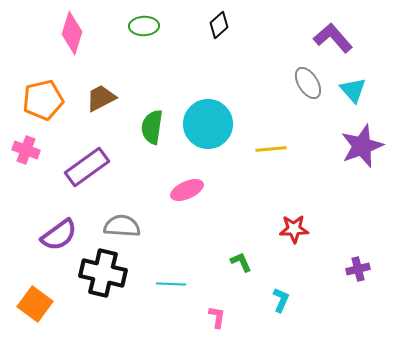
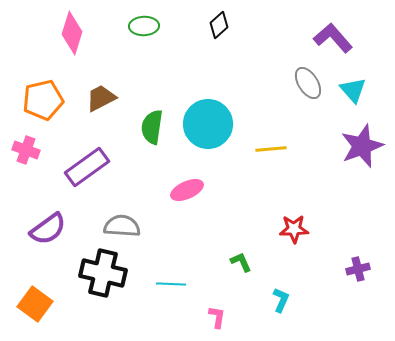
purple semicircle: moved 11 px left, 6 px up
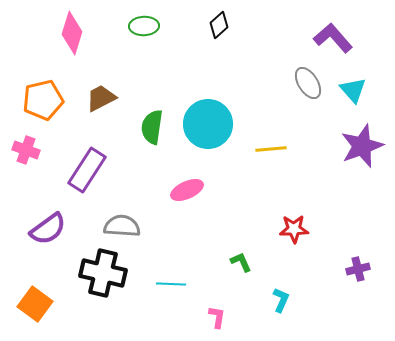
purple rectangle: moved 3 px down; rotated 21 degrees counterclockwise
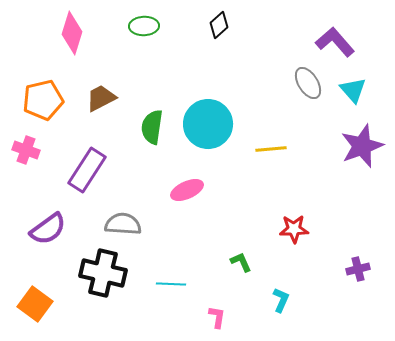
purple L-shape: moved 2 px right, 4 px down
gray semicircle: moved 1 px right, 2 px up
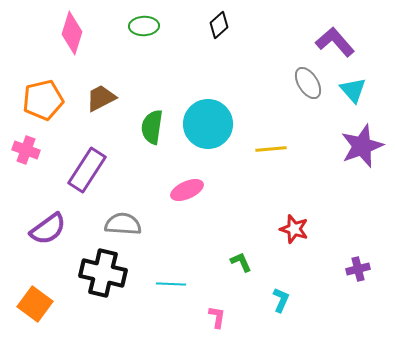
red star: rotated 20 degrees clockwise
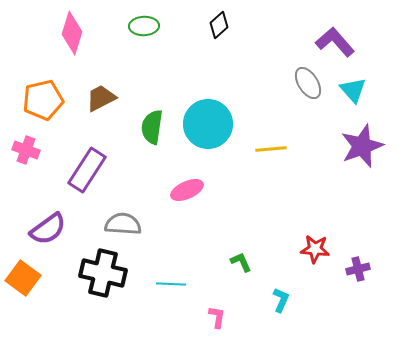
red star: moved 21 px right, 20 px down; rotated 12 degrees counterclockwise
orange square: moved 12 px left, 26 px up
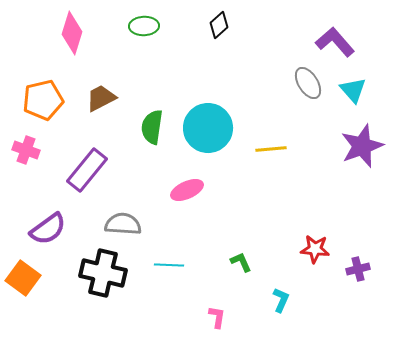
cyan circle: moved 4 px down
purple rectangle: rotated 6 degrees clockwise
cyan line: moved 2 px left, 19 px up
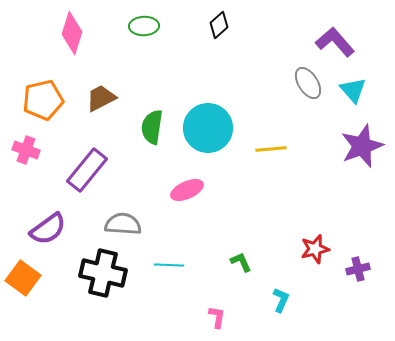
red star: rotated 20 degrees counterclockwise
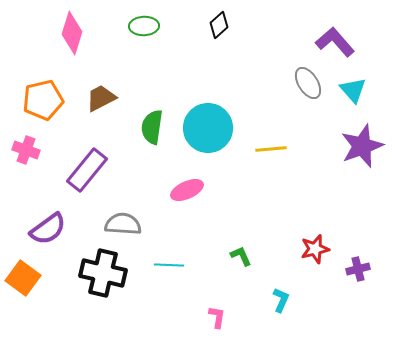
green L-shape: moved 6 px up
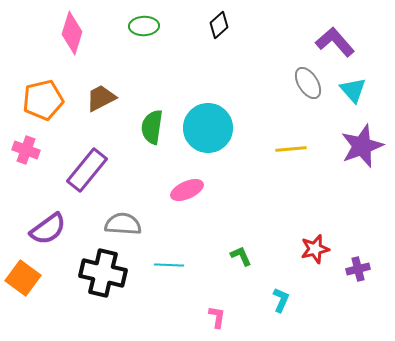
yellow line: moved 20 px right
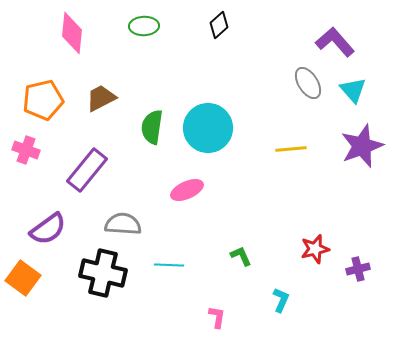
pink diamond: rotated 12 degrees counterclockwise
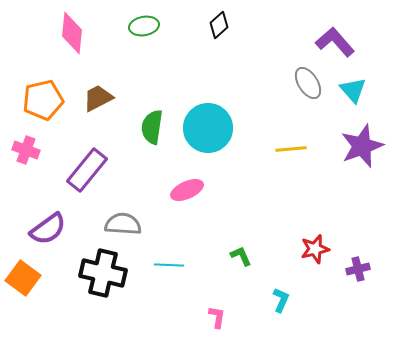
green ellipse: rotated 8 degrees counterclockwise
brown trapezoid: moved 3 px left
